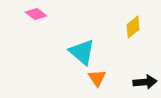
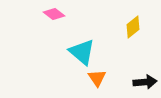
pink diamond: moved 18 px right
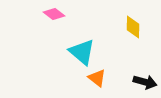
yellow diamond: rotated 50 degrees counterclockwise
orange triangle: rotated 18 degrees counterclockwise
black arrow: rotated 20 degrees clockwise
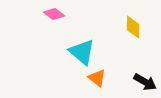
black arrow: rotated 15 degrees clockwise
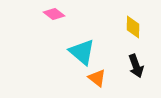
black arrow: moved 9 px left, 16 px up; rotated 40 degrees clockwise
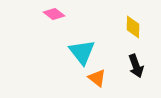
cyan triangle: rotated 12 degrees clockwise
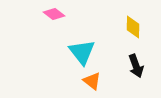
orange triangle: moved 5 px left, 3 px down
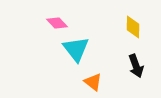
pink diamond: moved 3 px right, 9 px down; rotated 10 degrees clockwise
cyan triangle: moved 6 px left, 3 px up
orange triangle: moved 1 px right, 1 px down
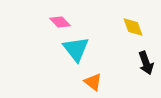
pink diamond: moved 3 px right, 1 px up
yellow diamond: rotated 20 degrees counterclockwise
black arrow: moved 10 px right, 3 px up
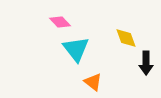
yellow diamond: moved 7 px left, 11 px down
black arrow: rotated 20 degrees clockwise
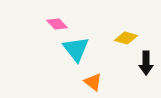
pink diamond: moved 3 px left, 2 px down
yellow diamond: rotated 55 degrees counterclockwise
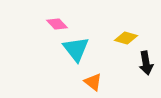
black arrow: rotated 10 degrees counterclockwise
